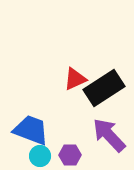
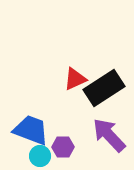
purple hexagon: moved 7 px left, 8 px up
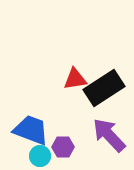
red triangle: rotated 15 degrees clockwise
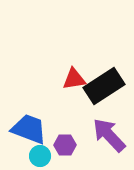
red triangle: moved 1 px left
black rectangle: moved 2 px up
blue trapezoid: moved 2 px left, 1 px up
purple hexagon: moved 2 px right, 2 px up
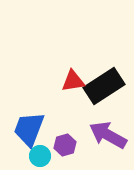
red triangle: moved 1 px left, 2 px down
blue trapezoid: rotated 90 degrees counterclockwise
purple arrow: moved 1 px left; rotated 18 degrees counterclockwise
purple hexagon: rotated 15 degrees counterclockwise
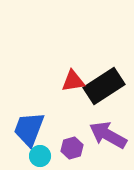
purple hexagon: moved 7 px right, 3 px down
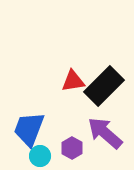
black rectangle: rotated 12 degrees counterclockwise
purple arrow: moved 3 px left, 2 px up; rotated 12 degrees clockwise
purple hexagon: rotated 15 degrees counterclockwise
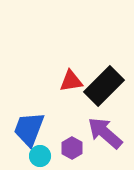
red triangle: moved 2 px left
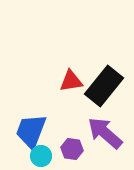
black rectangle: rotated 6 degrees counterclockwise
blue trapezoid: moved 2 px right, 2 px down
purple hexagon: moved 1 px down; rotated 20 degrees counterclockwise
cyan circle: moved 1 px right
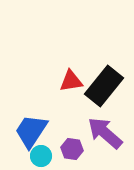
blue trapezoid: rotated 12 degrees clockwise
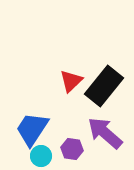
red triangle: rotated 35 degrees counterclockwise
blue trapezoid: moved 1 px right, 2 px up
